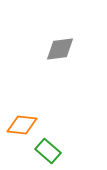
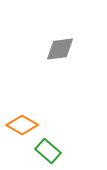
orange diamond: rotated 24 degrees clockwise
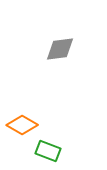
green rectangle: rotated 20 degrees counterclockwise
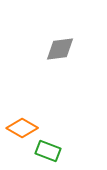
orange diamond: moved 3 px down
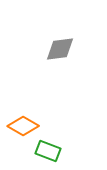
orange diamond: moved 1 px right, 2 px up
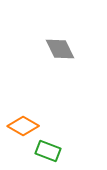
gray diamond: rotated 72 degrees clockwise
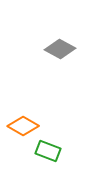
gray diamond: rotated 36 degrees counterclockwise
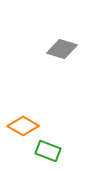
gray diamond: moved 2 px right; rotated 12 degrees counterclockwise
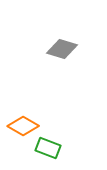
green rectangle: moved 3 px up
